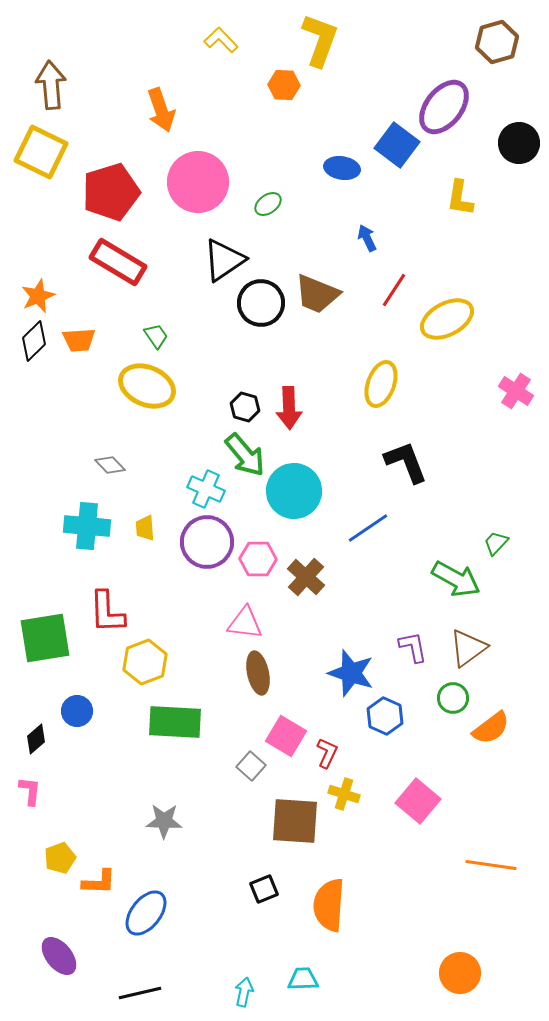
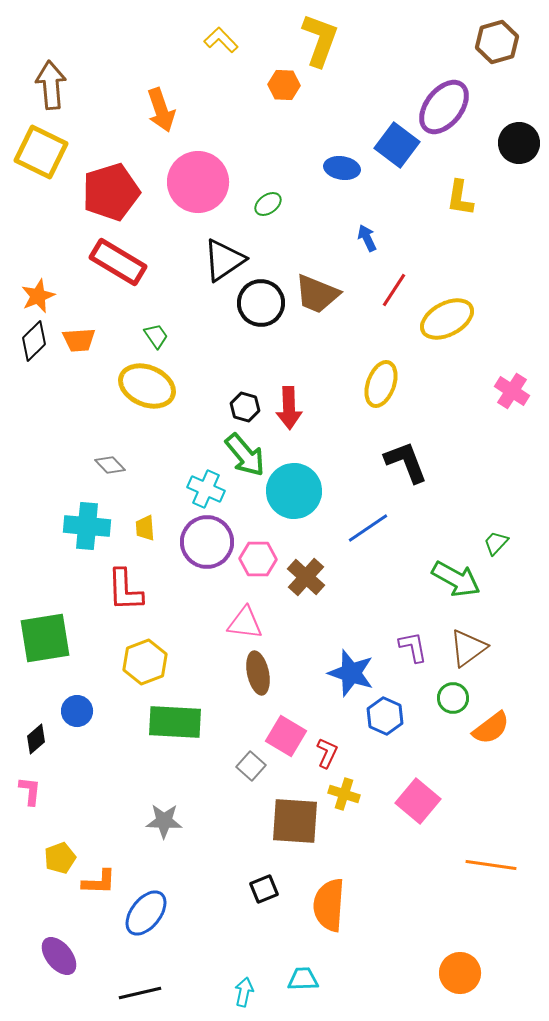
pink cross at (516, 391): moved 4 px left
red L-shape at (107, 612): moved 18 px right, 22 px up
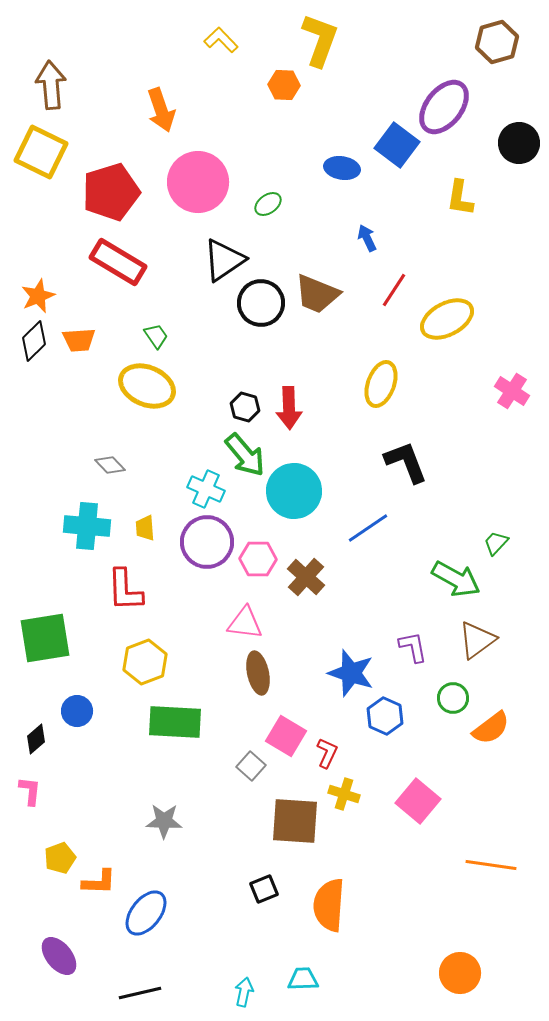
brown triangle at (468, 648): moved 9 px right, 8 px up
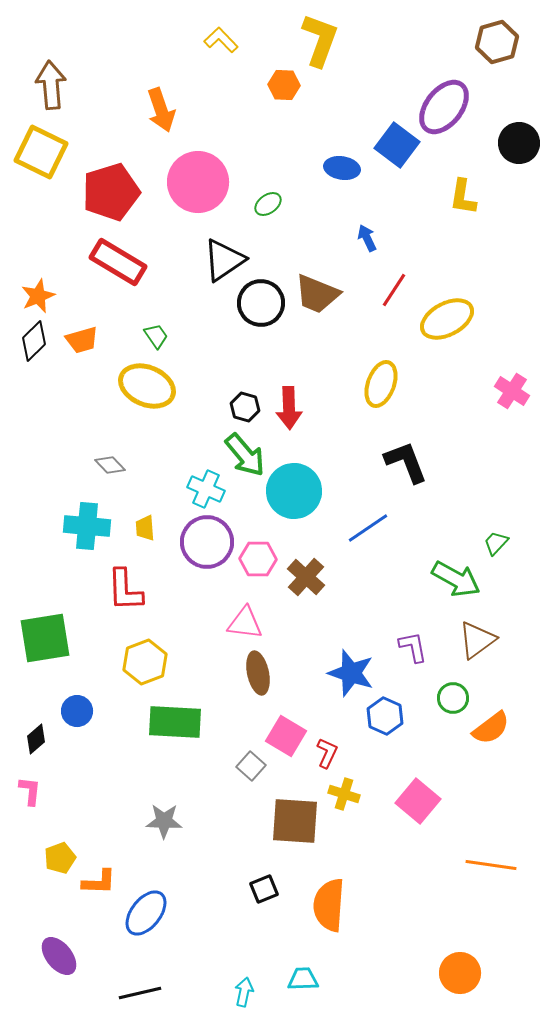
yellow L-shape at (460, 198): moved 3 px right, 1 px up
orange trapezoid at (79, 340): moved 3 px right; rotated 12 degrees counterclockwise
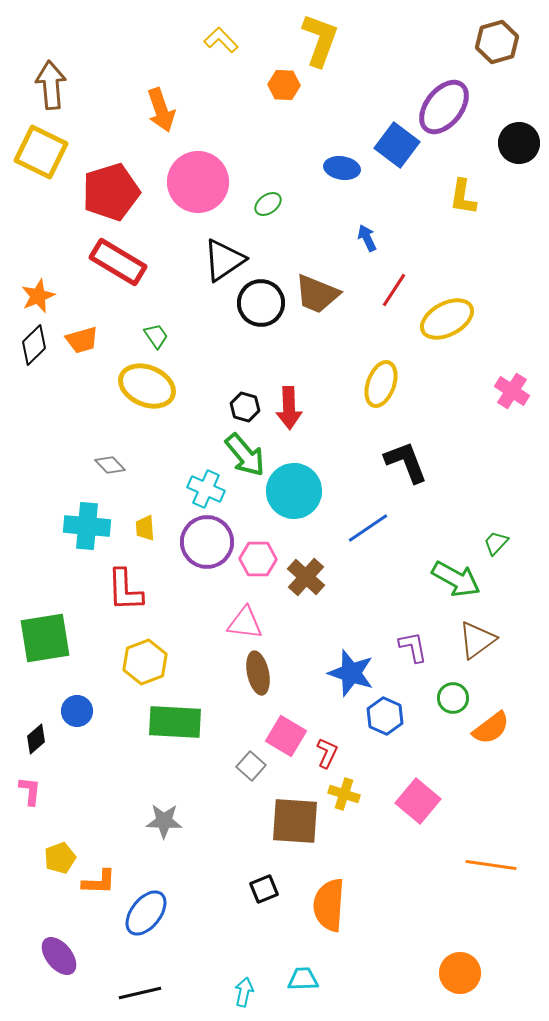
black diamond at (34, 341): moved 4 px down
